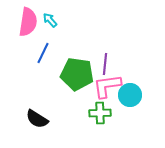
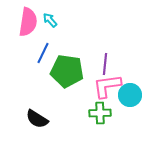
green pentagon: moved 10 px left, 3 px up
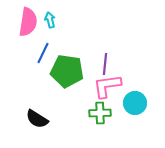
cyan arrow: rotated 28 degrees clockwise
cyan circle: moved 5 px right, 8 px down
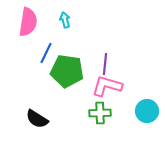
cyan arrow: moved 15 px right
blue line: moved 3 px right
pink L-shape: rotated 24 degrees clockwise
cyan circle: moved 12 px right, 8 px down
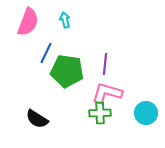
pink semicircle: rotated 12 degrees clockwise
pink L-shape: moved 7 px down
cyan circle: moved 1 px left, 2 px down
